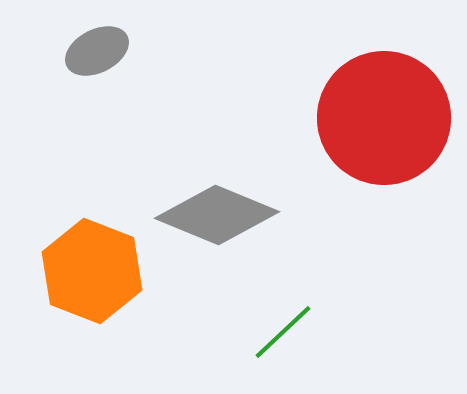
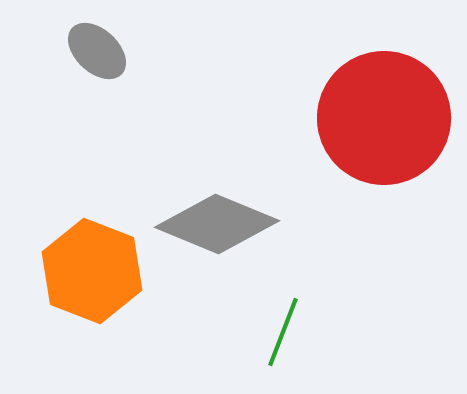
gray ellipse: rotated 70 degrees clockwise
gray diamond: moved 9 px down
green line: rotated 26 degrees counterclockwise
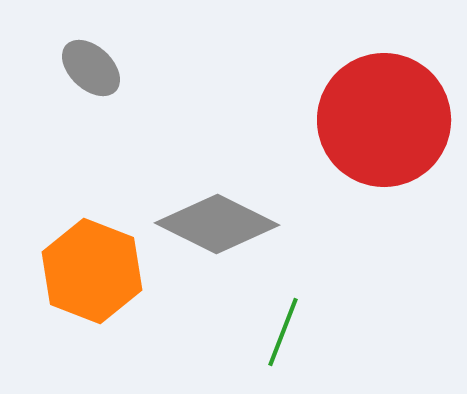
gray ellipse: moved 6 px left, 17 px down
red circle: moved 2 px down
gray diamond: rotated 4 degrees clockwise
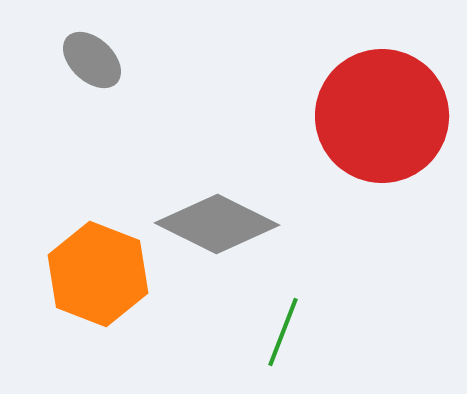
gray ellipse: moved 1 px right, 8 px up
red circle: moved 2 px left, 4 px up
orange hexagon: moved 6 px right, 3 px down
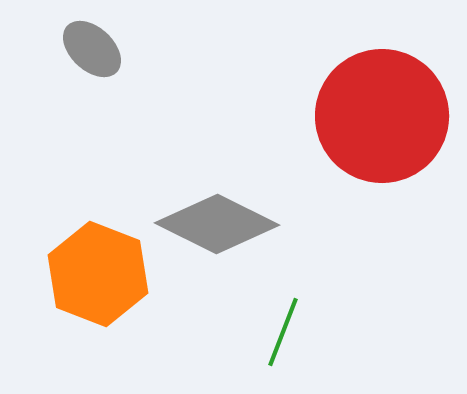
gray ellipse: moved 11 px up
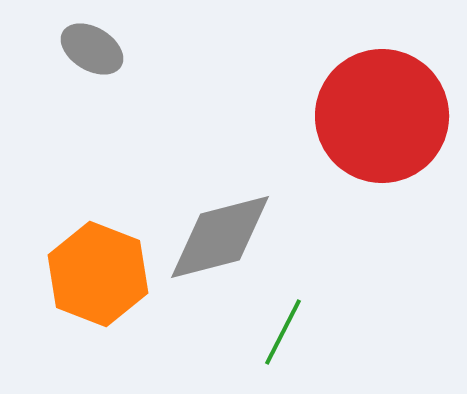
gray ellipse: rotated 12 degrees counterclockwise
gray diamond: moved 3 px right, 13 px down; rotated 41 degrees counterclockwise
green line: rotated 6 degrees clockwise
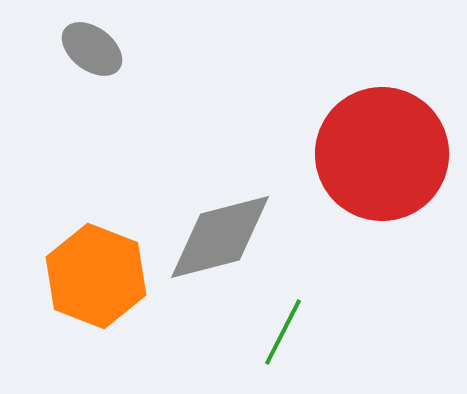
gray ellipse: rotated 6 degrees clockwise
red circle: moved 38 px down
orange hexagon: moved 2 px left, 2 px down
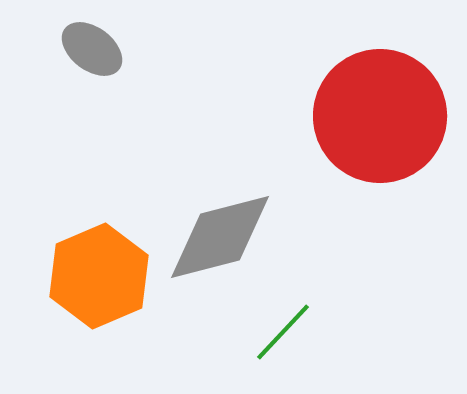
red circle: moved 2 px left, 38 px up
orange hexagon: moved 3 px right; rotated 16 degrees clockwise
green line: rotated 16 degrees clockwise
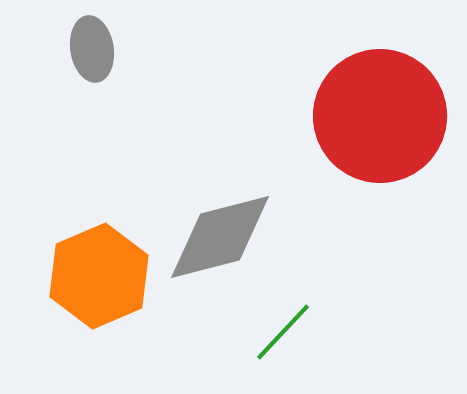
gray ellipse: rotated 44 degrees clockwise
